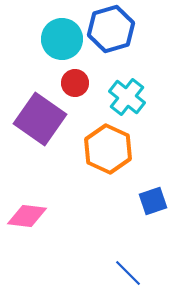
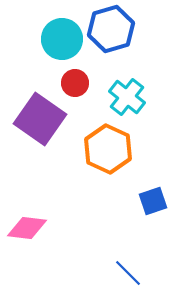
pink diamond: moved 12 px down
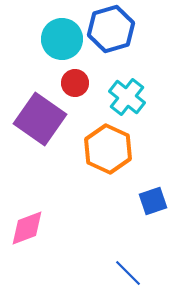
pink diamond: rotated 27 degrees counterclockwise
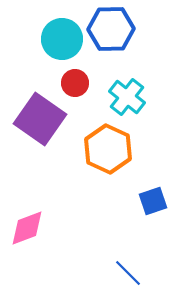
blue hexagon: rotated 15 degrees clockwise
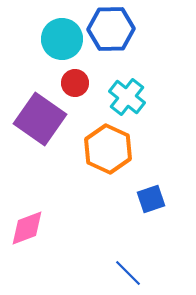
blue square: moved 2 px left, 2 px up
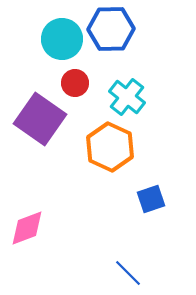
orange hexagon: moved 2 px right, 2 px up
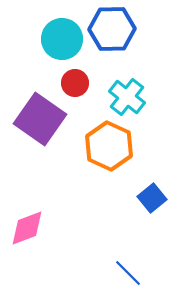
blue hexagon: moved 1 px right
orange hexagon: moved 1 px left, 1 px up
blue square: moved 1 px right, 1 px up; rotated 20 degrees counterclockwise
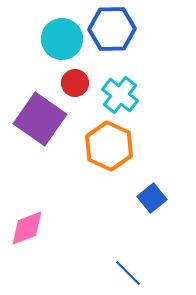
cyan cross: moved 7 px left, 2 px up
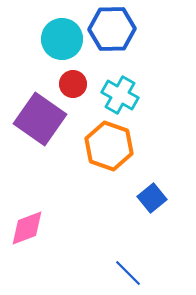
red circle: moved 2 px left, 1 px down
cyan cross: rotated 9 degrees counterclockwise
orange hexagon: rotated 6 degrees counterclockwise
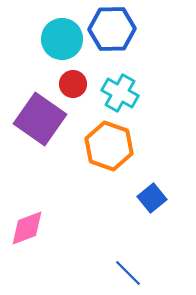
cyan cross: moved 2 px up
